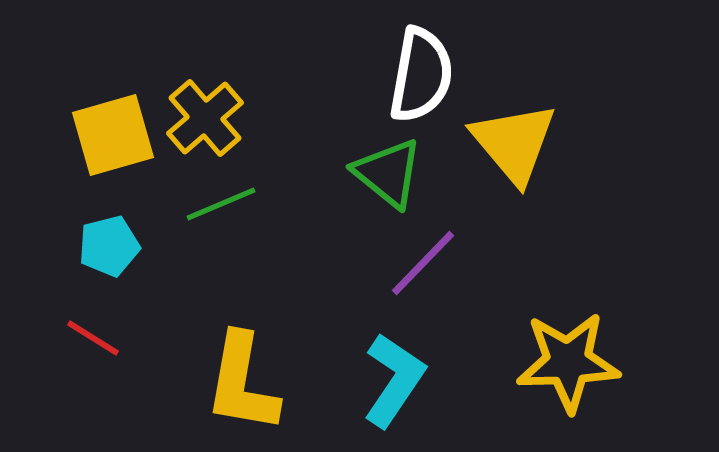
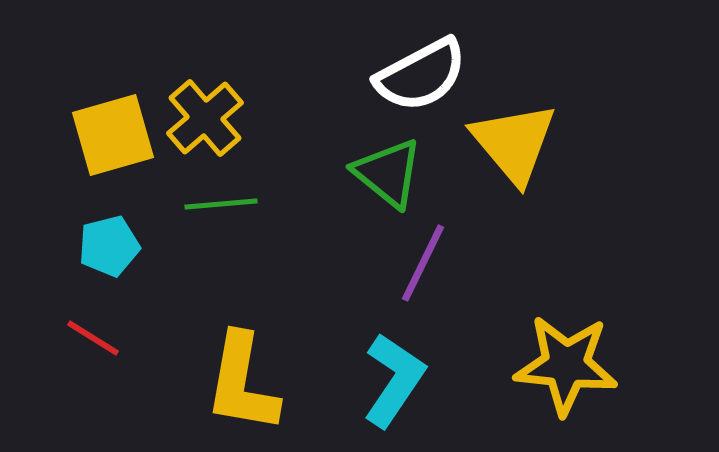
white semicircle: rotated 52 degrees clockwise
green line: rotated 18 degrees clockwise
purple line: rotated 18 degrees counterclockwise
yellow star: moved 2 px left, 3 px down; rotated 8 degrees clockwise
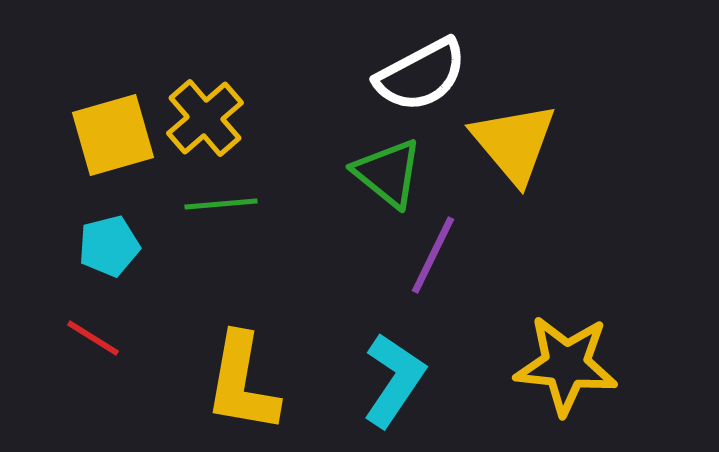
purple line: moved 10 px right, 8 px up
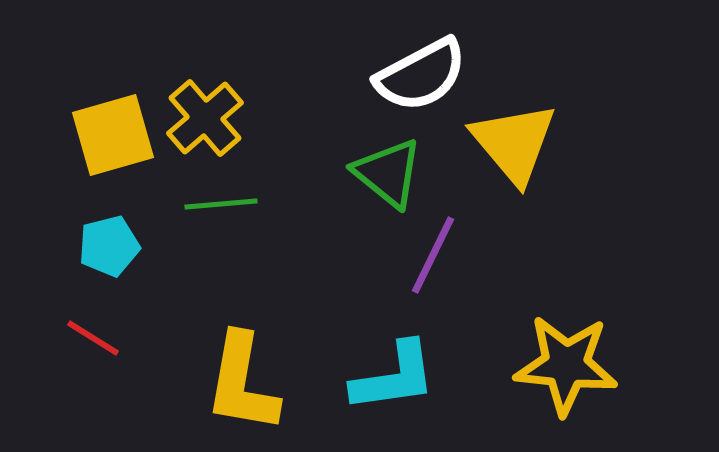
cyan L-shape: moved 3 px up; rotated 48 degrees clockwise
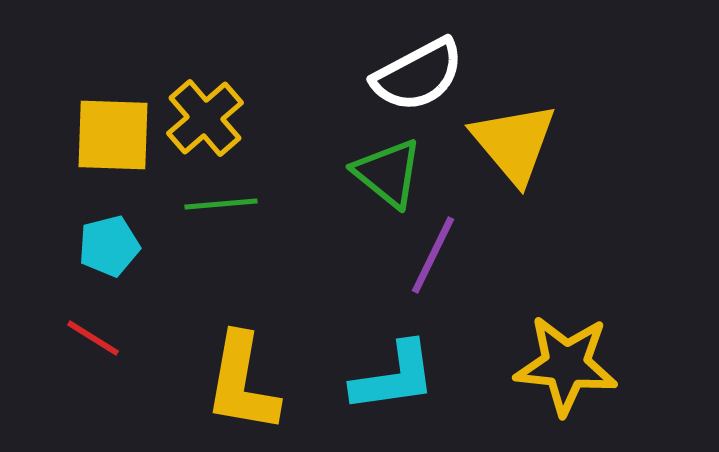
white semicircle: moved 3 px left
yellow square: rotated 18 degrees clockwise
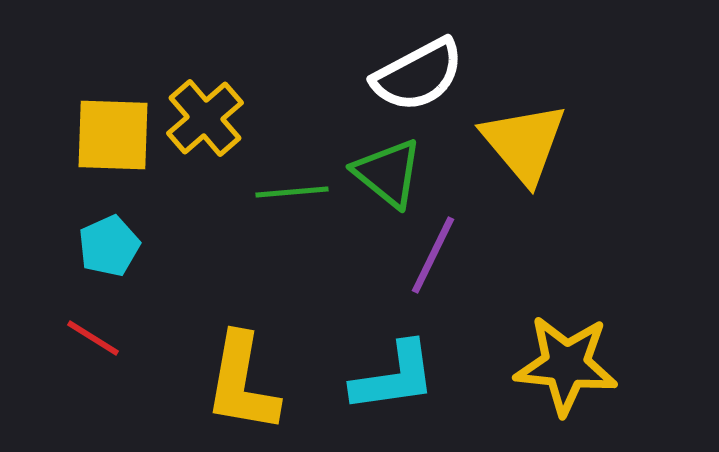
yellow triangle: moved 10 px right
green line: moved 71 px right, 12 px up
cyan pentagon: rotated 10 degrees counterclockwise
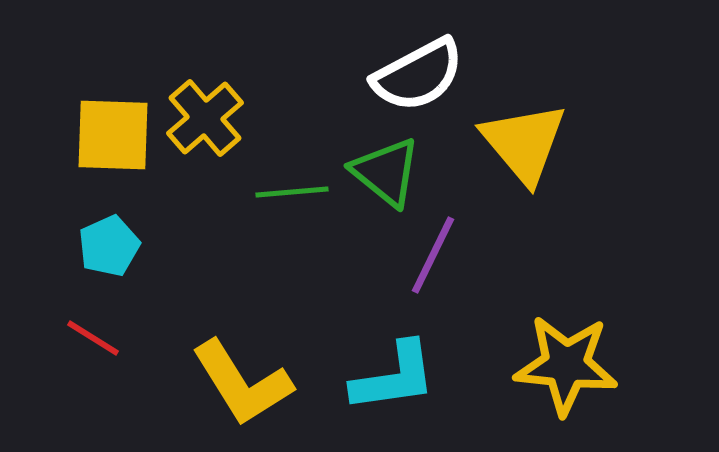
green triangle: moved 2 px left, 1 px up
yellow L-shape: rotated 42 degrees counterclockwise
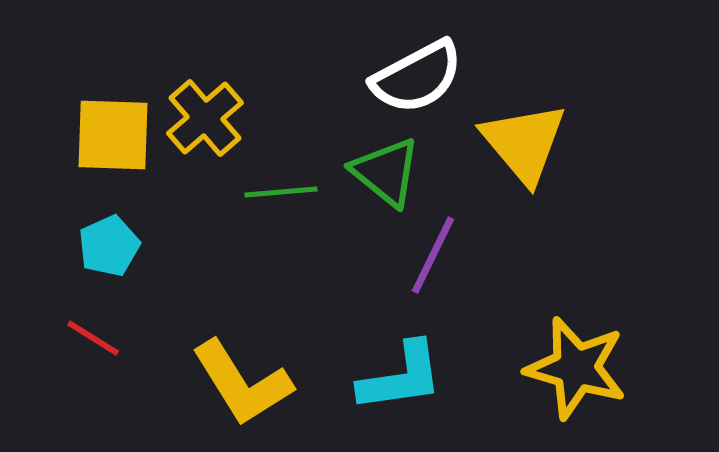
white semicircle: moved 1 px left, 2 px down
green line: moved 11 px left
yellow star: moved 10 px right, 3 px down; rotated 10 degrees clockwise
cyan L-shape: moved 7 px right
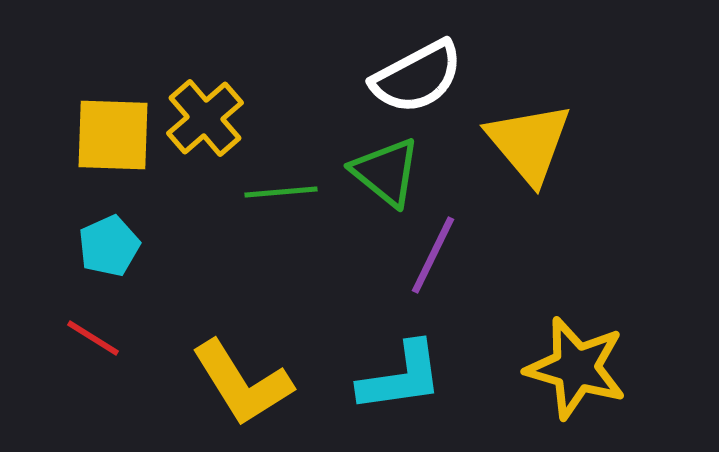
yellow triangle: moved 5 px right
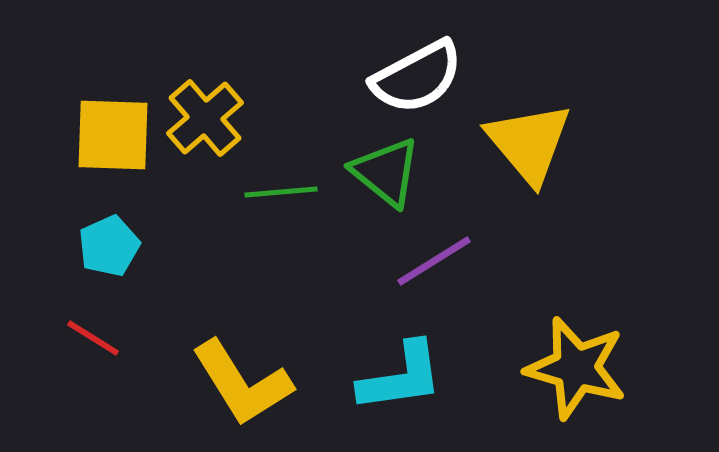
purple line: moved 1 px right, 6 px down; rotated 32 degrees clockwise
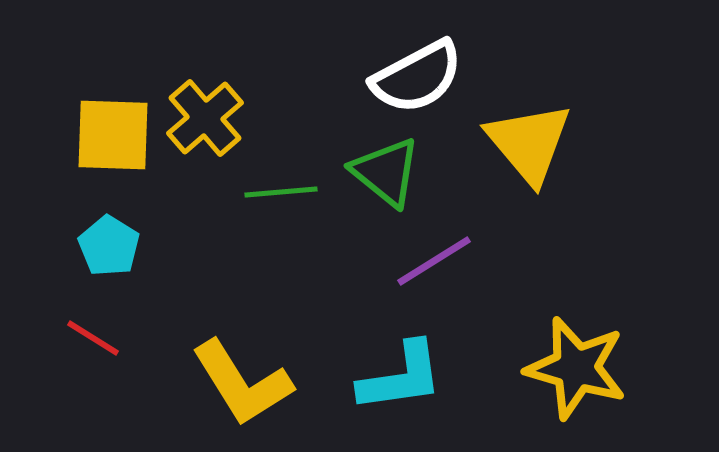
cyan pentagon: rotated 16 degrees counterclockwise
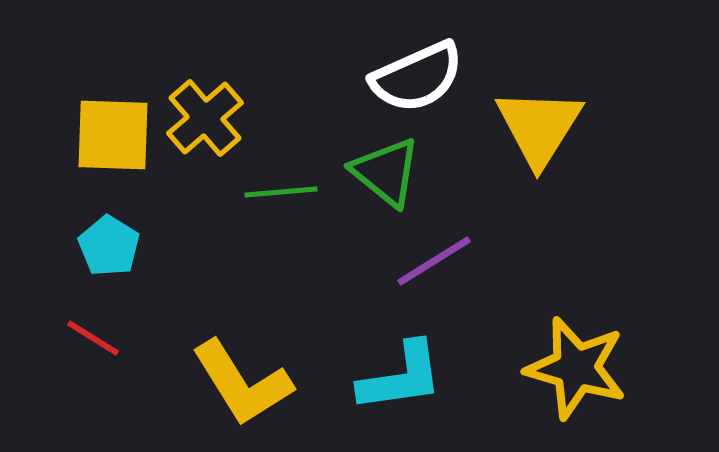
white semicircle: rotated 4 degrees clockwise
yellow triangle: moved 10 px right, 16 px up; rotated 12 degrees clockwise
